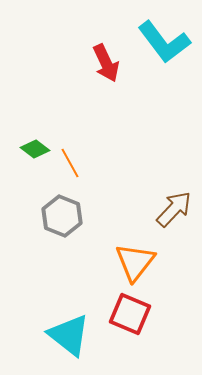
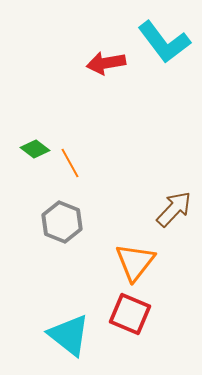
red arrow: rotated 105 degrees clockwise
gray hexagon: moved 6 px down
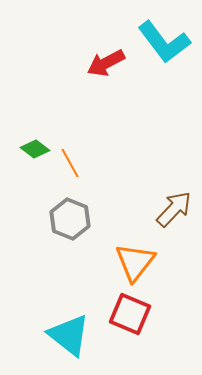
red arrow: rotated 18 degrees counterclockwise
gray hexagon: moved 8 px right, 3 px up
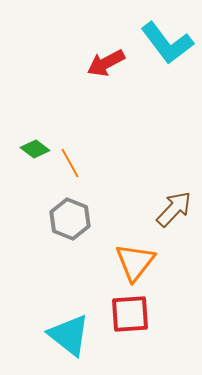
cyan L-shape: moved 3 px right, 1 px down
red square: rotated 27 degrees counterclockwise
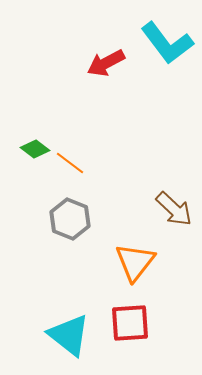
orange line: rotated 24 degrees counterclockwise
brown arrow: rotated 90 degrees clockwise
red square: moved 9 px down
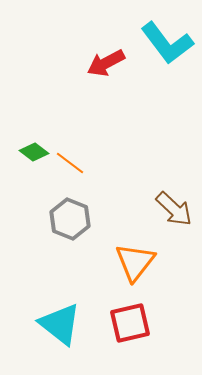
green diamond: moved 1 px left, 3 px down
red square: rotated 9 degrees counterclockwise
cyan triangle: moved 9 px left, 11 px up
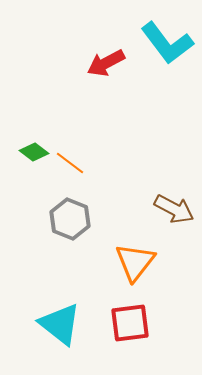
brown arrow: rotated 15 degrees counterclockwise
red square: rotated 6 degrees clockwise
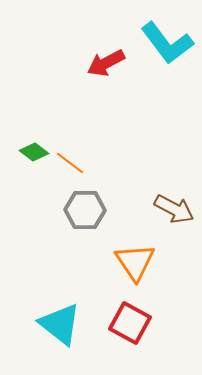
gray hexagon: moved 15 px right, 9 px up; rotated 21 degrees counterclockwise
orange triangle: rotated 12 degrees counterclockwise
red square: rotated 36 degrees clockwise
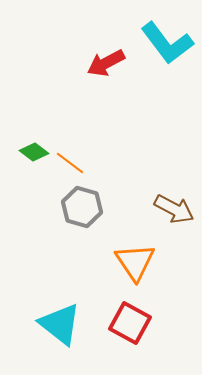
gray hexagon: moved 3 px left, 3 px up; rotated 15 degrees clockwise
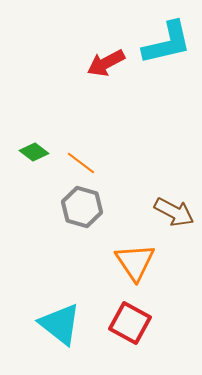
cyan L-shape: rotated 66 degrees counterclockwise
orange line: moved 11 px right
brown arrow: moved 3 px down
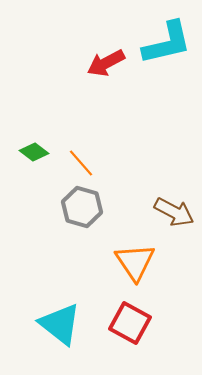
orange line: rotated 12 degrees clockwise
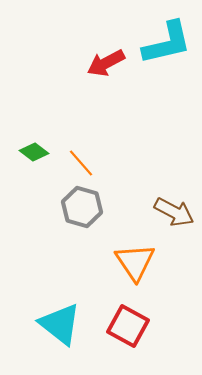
red square: moved 2 px left, 3 px down
